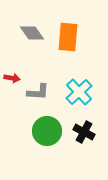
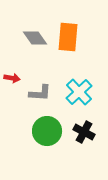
gray diamond: moved 3 px right, 5 px down
gray L-shape: moved 2 px right, 1 px down
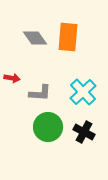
cyan cross: moved 4 px right
green circle: moved 1 px right, 4 px up
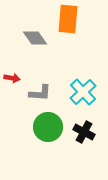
orange rectangle: moved 18 px up
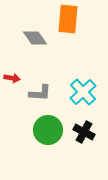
green circle: moved 3 px down
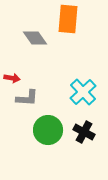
gray L-shape: moved 13 px left, 5 px down
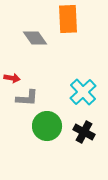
orange rectangle: rotated 8 degrees counterclockwise
green circle: moved 1 px left, 4 px up
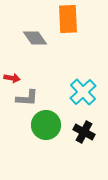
green circle: moved 1 px left, 1 px up
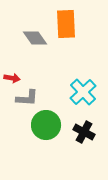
orange rectangle: moved 2 px left, 5 px down
